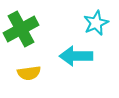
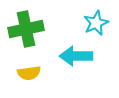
green cross: moved 5 px right; rotated 16 degrees clockwise
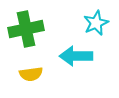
yellow semicircle: moved 2 px right, 1 px down
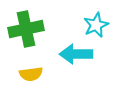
cyan star: moved 2 px down
cyan arrow: moved 2 px up
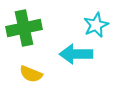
green cross: moved 2 px left, 1 px up
yellow semicircle: rotated 30 degrees clockwise
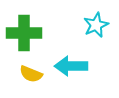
green cross: moved 5 px down; rotated 12 degrees clockwise
cyan arrow: moved 5 px left, 12 px down
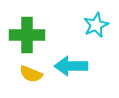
green cross: moved 3 px right, 2 px down
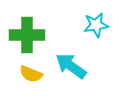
cyan star: rotated 15 degrees clockwise
cyan arrow: rotated 36 degrees clockwise
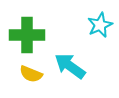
cyan star: moved 4 px right; rotated 15 degrees counterclockwise
cyan arrow: moved 1 px left
